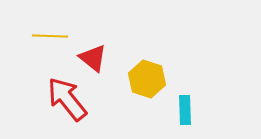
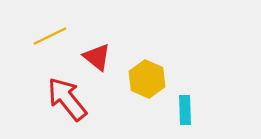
yellow line: rotated 28 degrees counterclockwise
red triangle: moved 4 px right, 1 px up
yellow hexagon: rotated 6 degrees clockwise
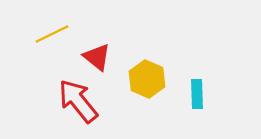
yellow line: moved 2 px right, 2 px up
red arrow: moved 11 px right, 2 px down
cyan rectangle: moved 12 px right, 16 px up
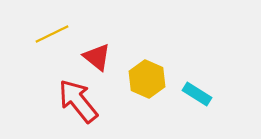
cyan rectangle: rotated 56 degrees counterclockwise
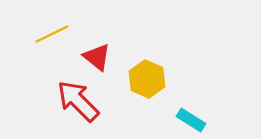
cyan rectangle: moved 6 px left, 26 px down
red arrow: rotated 6 degrees counterclockwise
